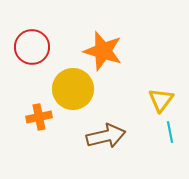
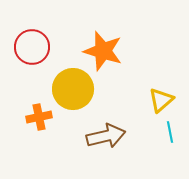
yellow triangle: rotated 12 degrees clockwise
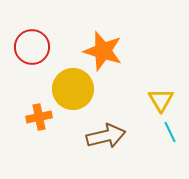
yellow triangle: rotated 20 degrees counterclockwise
cyan line: rotated 15 degrees counterclockwise
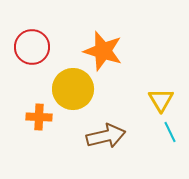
orange cross: rotated 15 degrees clockwise
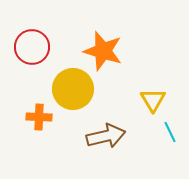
yellow triangle: moved 8 px left
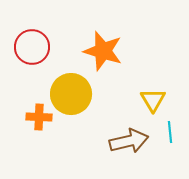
yellow circle: moved 2 px left, 5 px down
cyan line: rotated 20 degrees clockwise
brown arrow: moved 23 px right, 5 px down
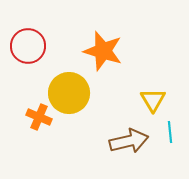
red circle: moved 4 px left, 1 px up
yellow circle: moved 2 px left, 1 px up
orange cross: rotated 20 degrees clockwise
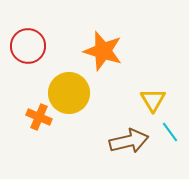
cyan line: rotated 30 degrees counterclockwise
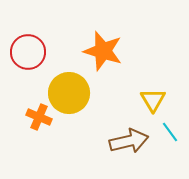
red circle: moved 6 px down
